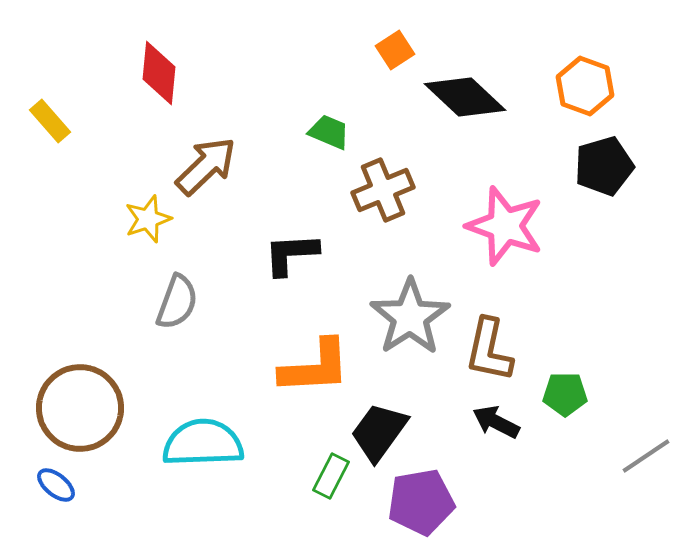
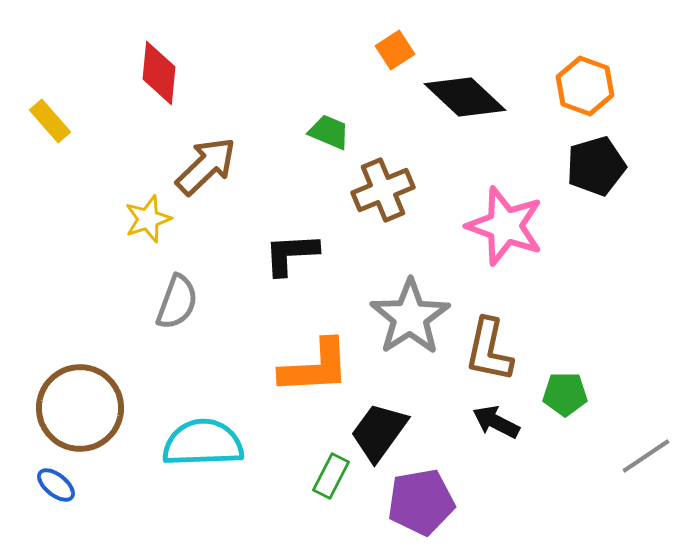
black pentagon: moved 8 px left
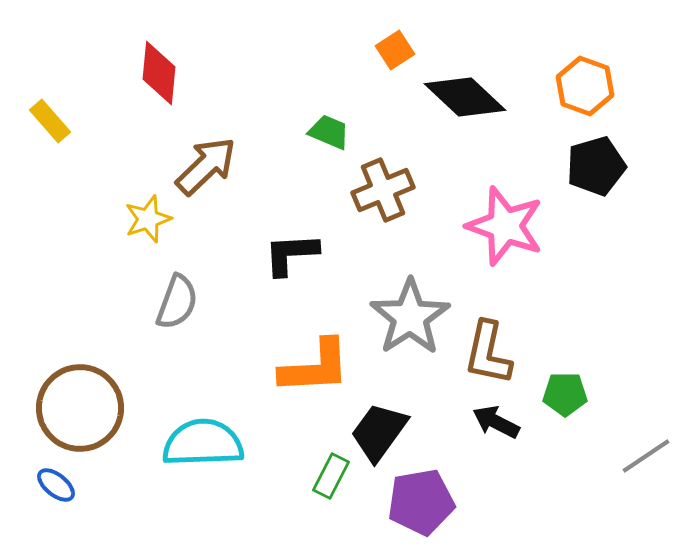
brown L-shape: moved 1 px left, 3 px down
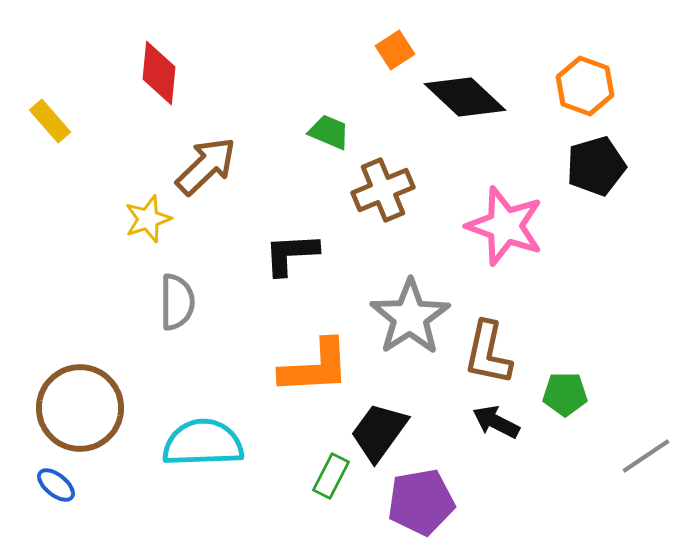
gray semicircle: rotated 20 degrees counterclockwise
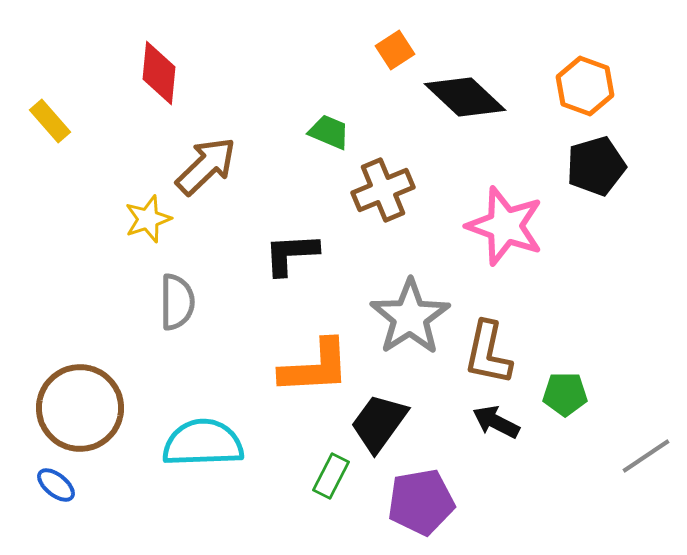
black trapezoid: moved 9 px up
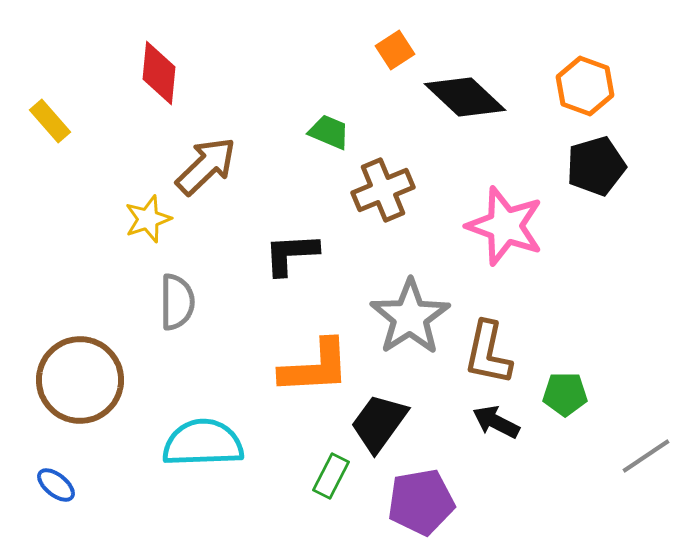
brown circle: moved 28 px up
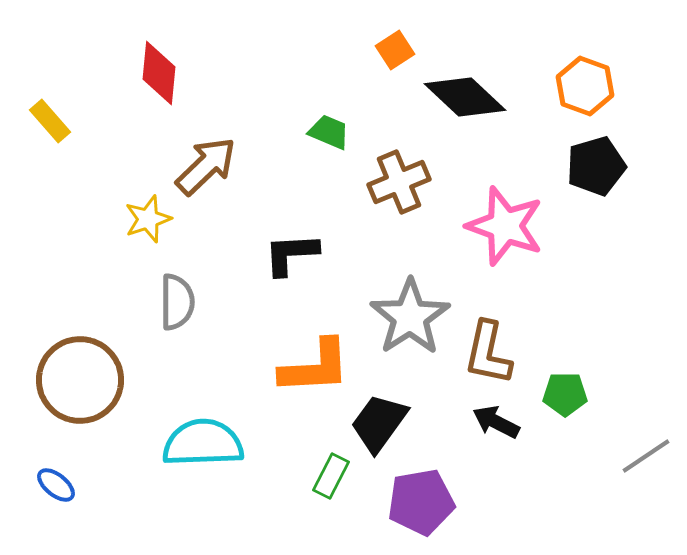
brown cross: moved 16 px right, 8 px up
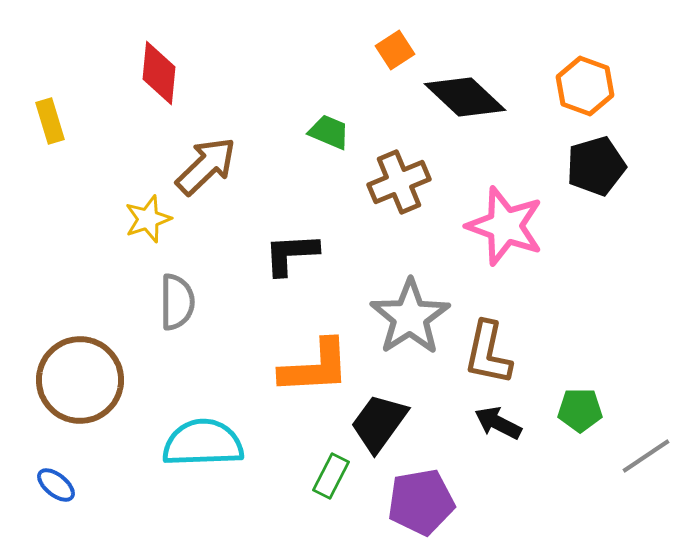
yellow rectangle: rotated 24 degrees clockwise
green pentagon: moved 15 px right, 16 px down
black arrow: moved 2 px right, 1 px down
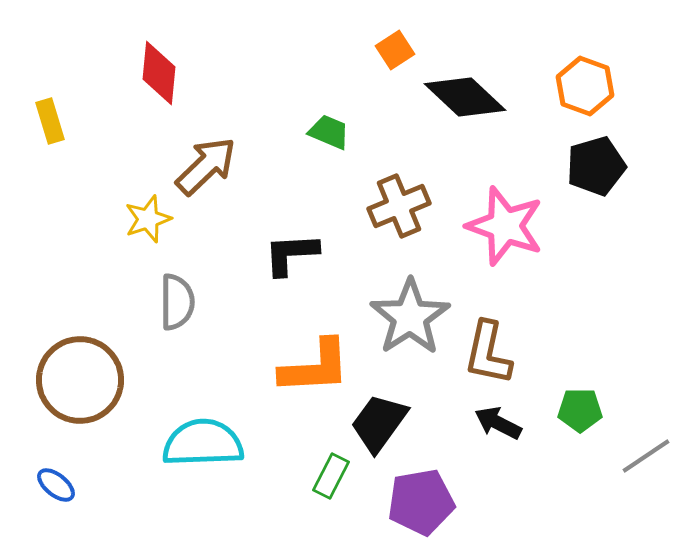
brown cross: moved 24 px down
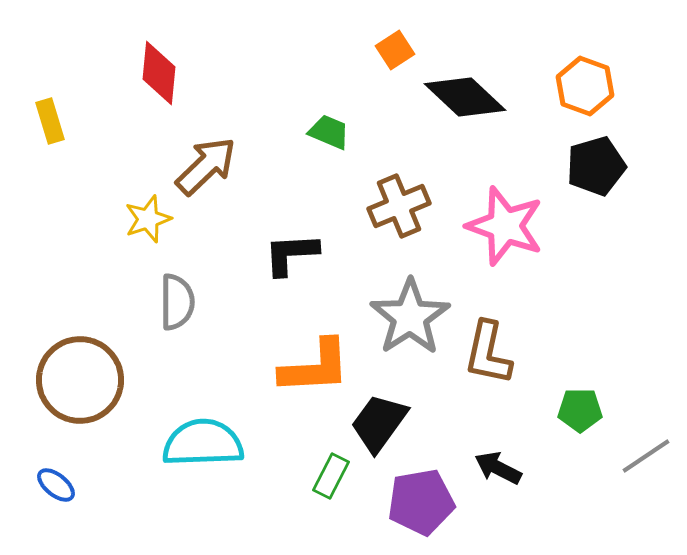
black arrow: moved 45 px down
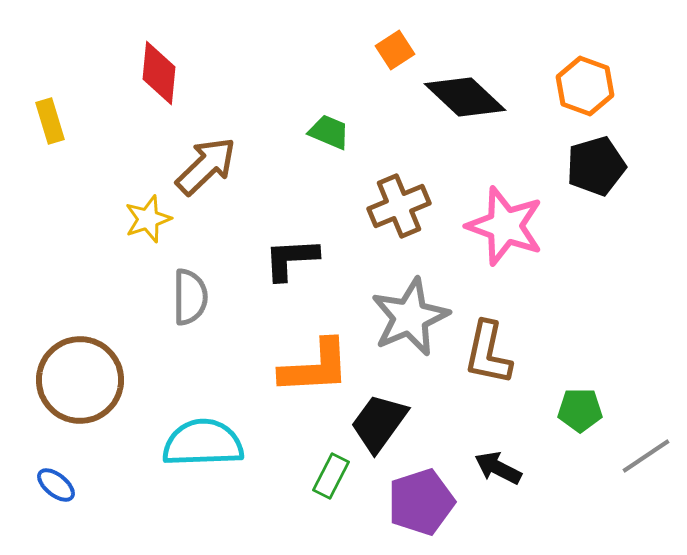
black L-shape: moved 5 px down
gray semicircle: moved 13 px right, 5 px up
gray star: rotated 10 degrees clockwise
purple pentagon: rotated 8 degrees counterclockwise
